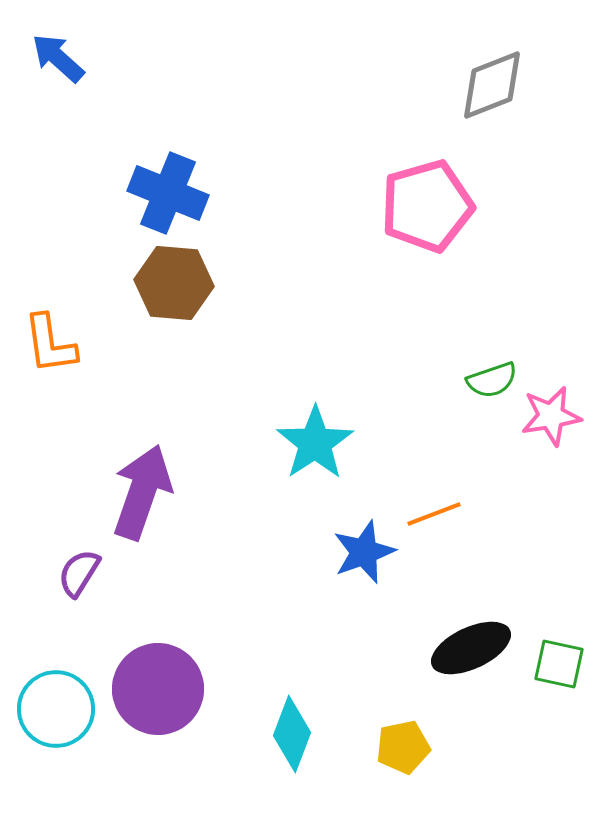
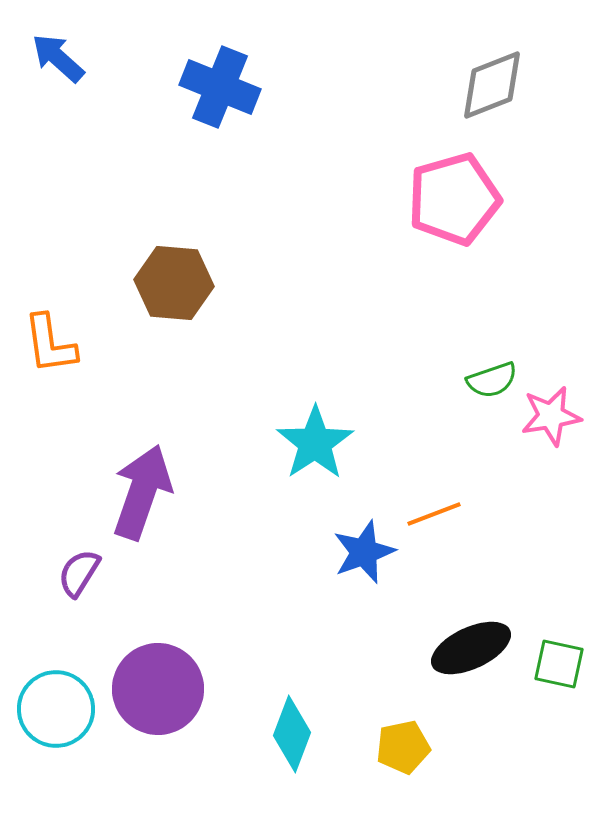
blue cross: moved 52 px right, 106 px up
pink pentagon: moved 27 px right, 7 px up
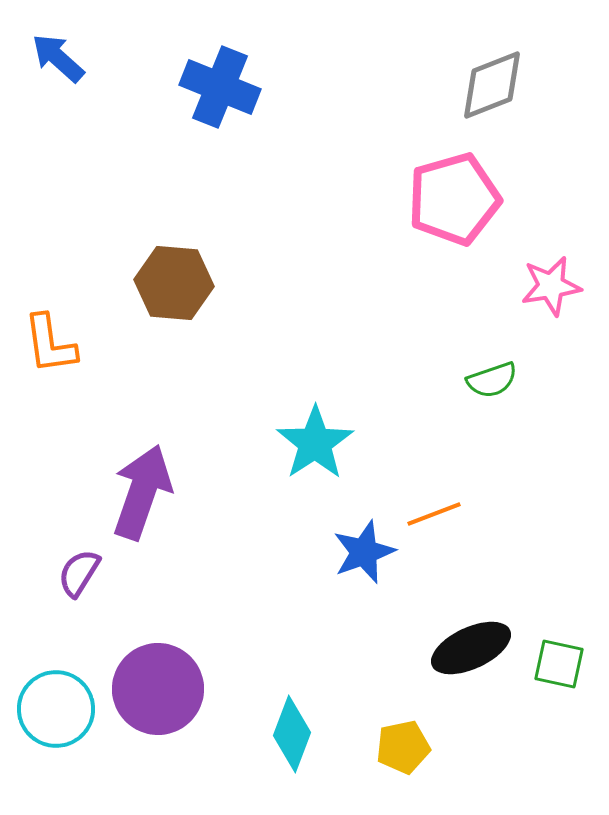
pink star: moved 130 px up
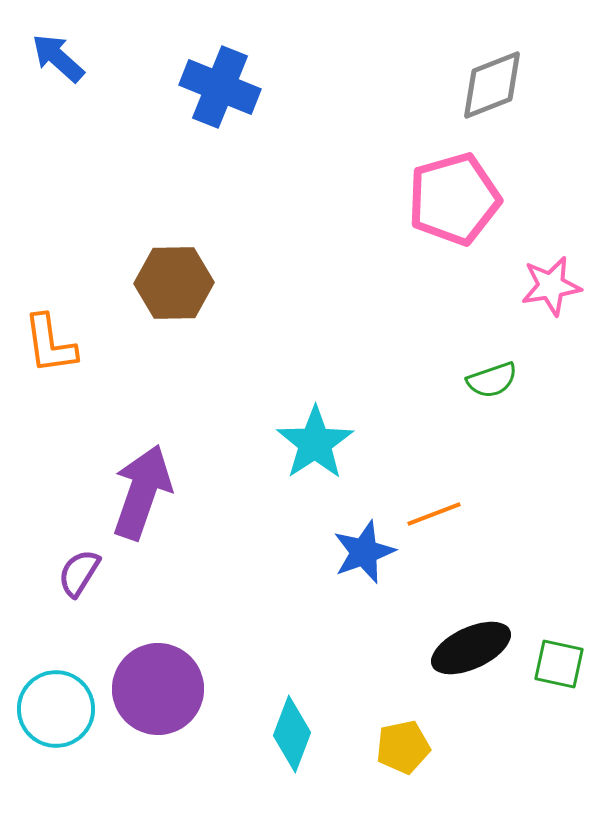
brown hexagon: rotated 6 degrees counterclockwise
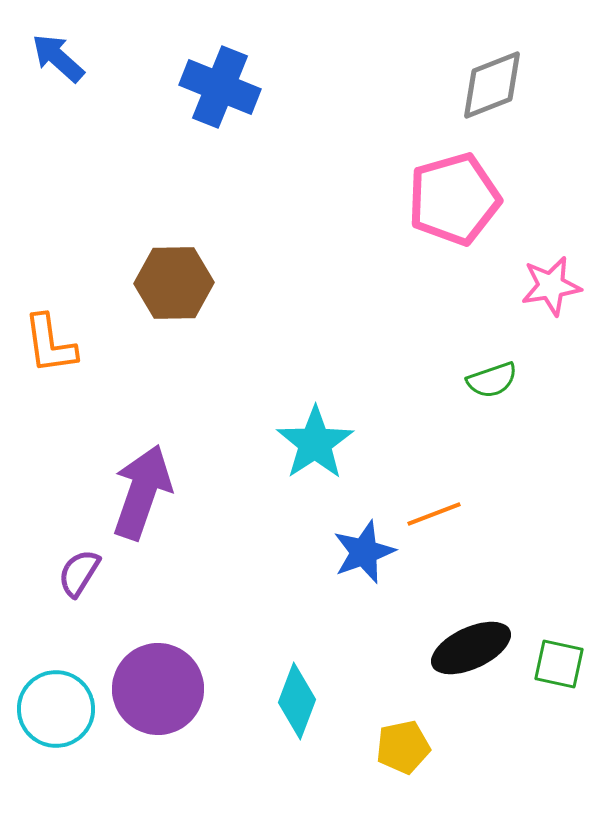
cyan diamond: moved 5 px right, 33 px up
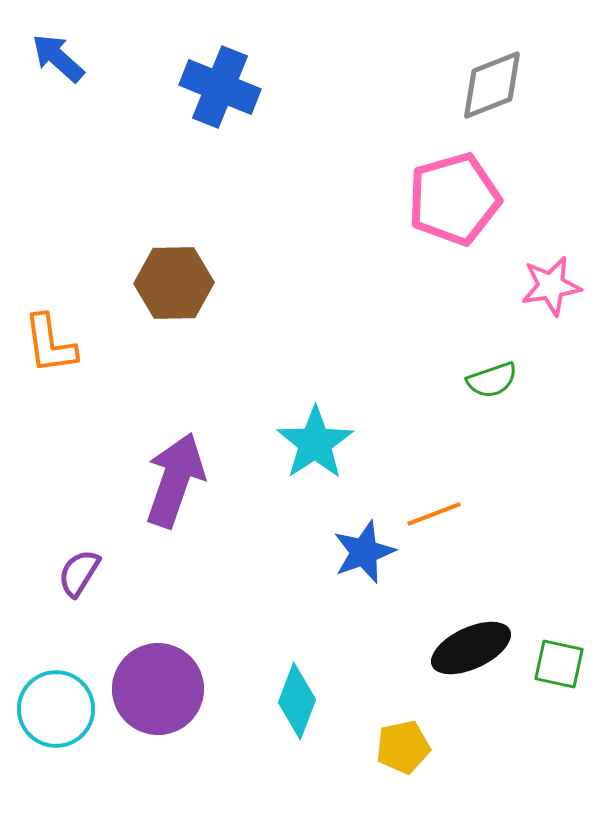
purple arrow: moved 33 px right, 12 px up
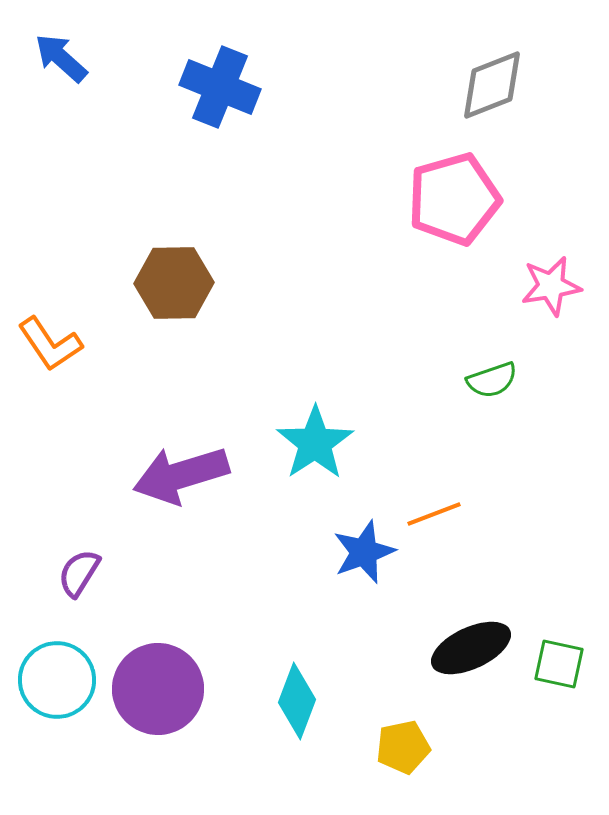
blue arrow: moved 3 px right
orange L-shape: rotated 26 degrees counterclockwise
purple arrow: moved 6 px right, 5 px up; rotated 126 degrees counterclockwise
cyan circle: moved 1 px right, 29 px up
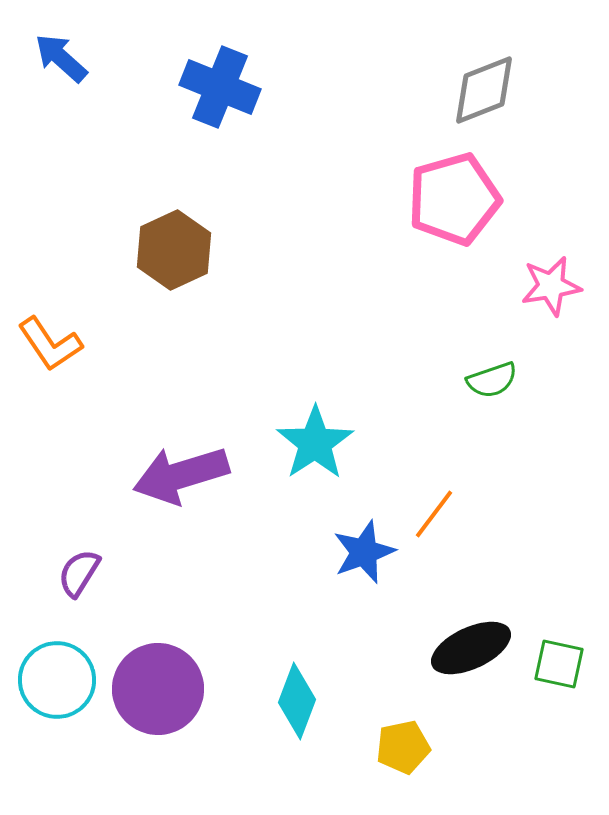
gray diamond: moved 8 px left, 5 px down
brown hexagon: moved 33 px up; rotated 24 degrees counterclockwise
orange line: rotated 32 degrees counterclockwise
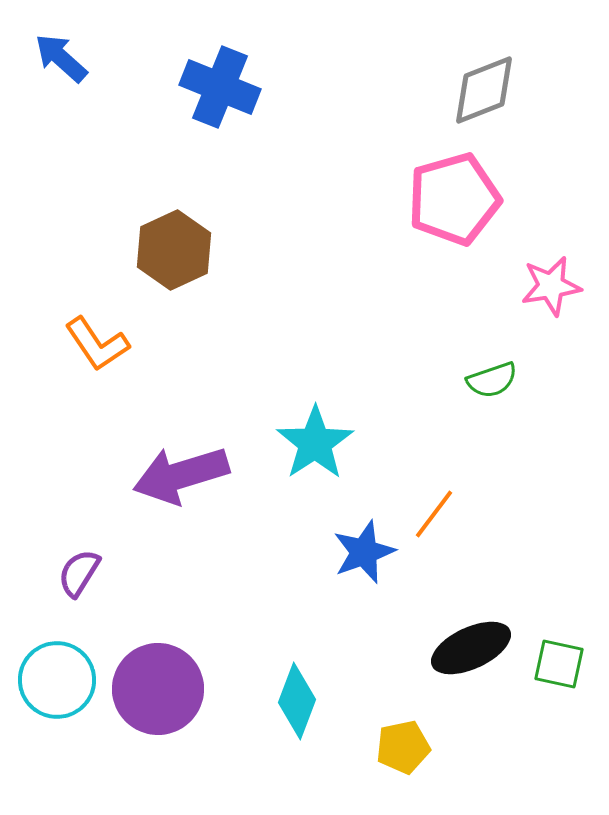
orange L-shape: moved 47 px right
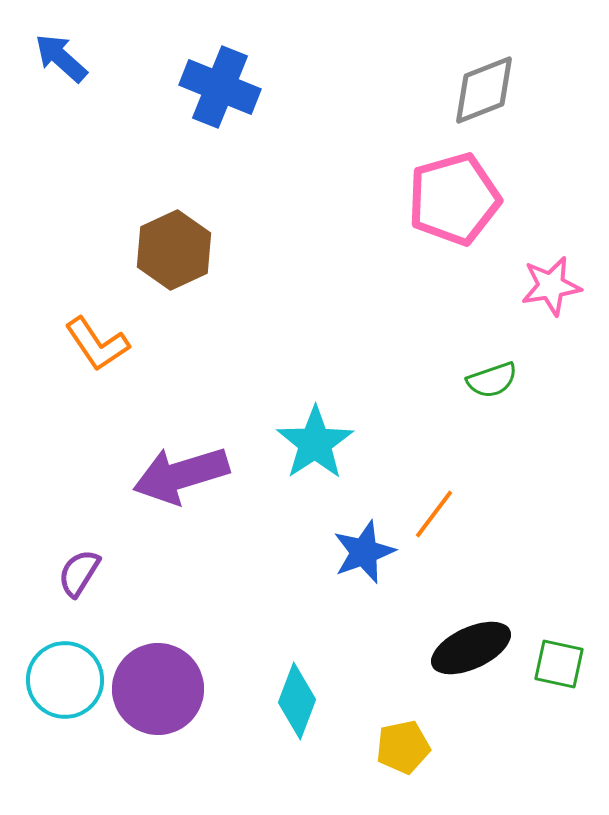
cyan circle: moved 8 px right
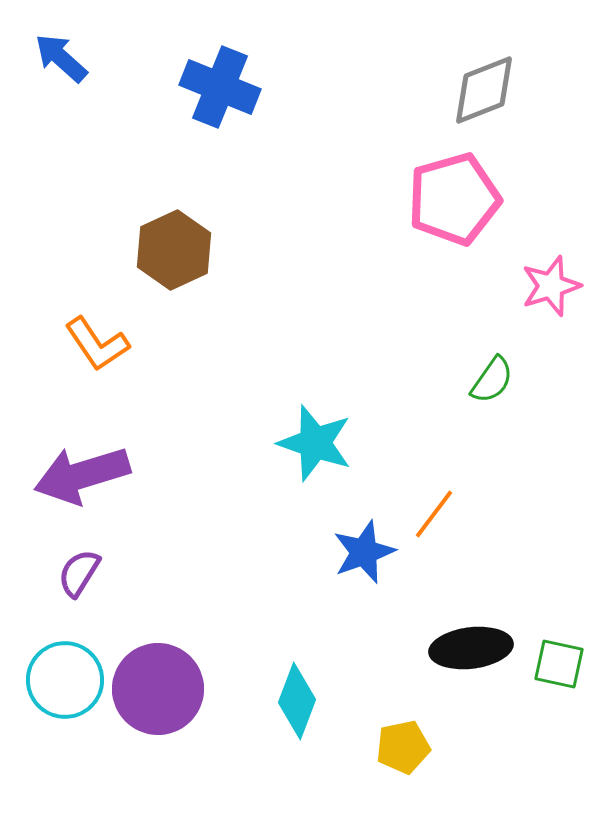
pink star: rotated 8 degrees counterclockwise
green semicircle: rotated 36 degrees counterclockwise
cyan star: rotated 20 degrees counterclockwise
purple arrow: moved 99 px left
black ellipse: rotated 18 degrees clockwise
